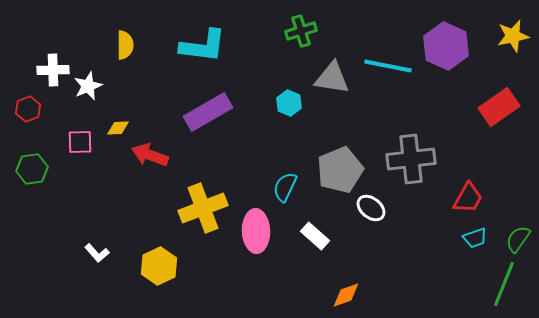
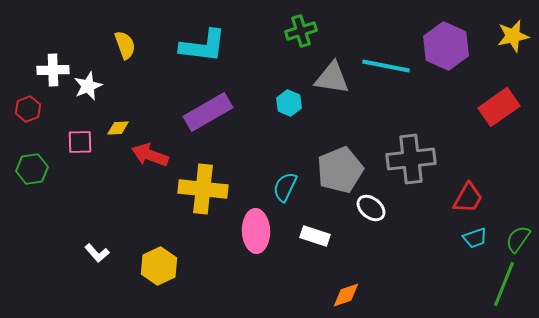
yellow semicircle: rotated 20 degrees counterclockwise
cyan line: moved 2 px left
yellow cross: moved 19 px up; rotated 27 degrees clockwise
white rectangle: rotated 24 degrees counterclockwise
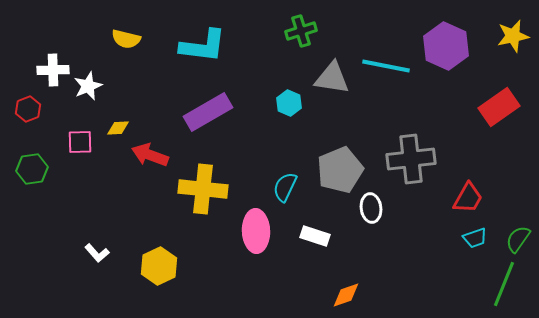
yellow semicircle: moved 1 px right, 6 px up; rotated 124 degrees clockwise
white ellipse: rotated 44 degrees clockwise
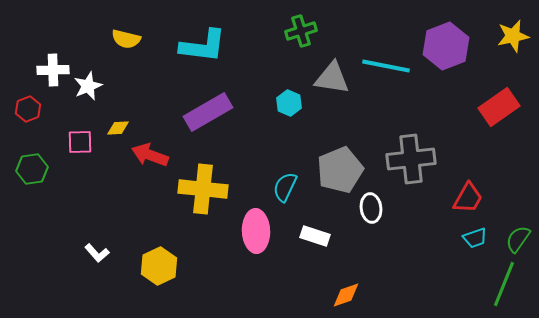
purple hexagon: rotated 15 degrees clockwise
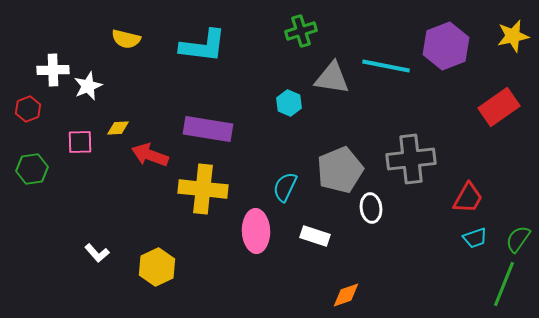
purple rectangle: moved 17 px down; rotated 39 degrees clockwise
yellow hexagon: moved 2 px left, 1 px down
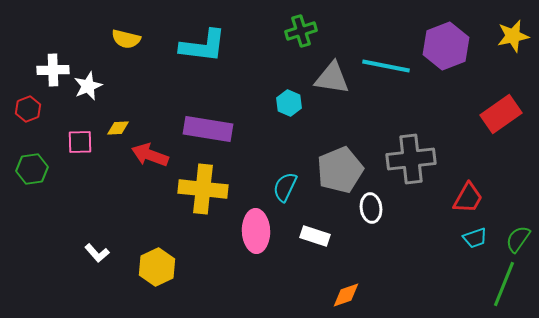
red rectangle: moved 2 px right, 7 px down
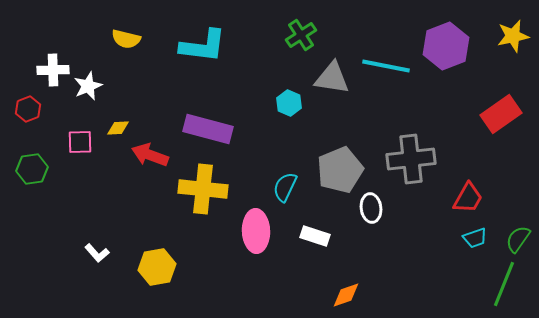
green cross: moved 4 px down; rotated 16 degrees counterclockwise
purple rectangle: rotated 6 degrees clockwise
yellow hexagon: rotated 15 degrees clockwise
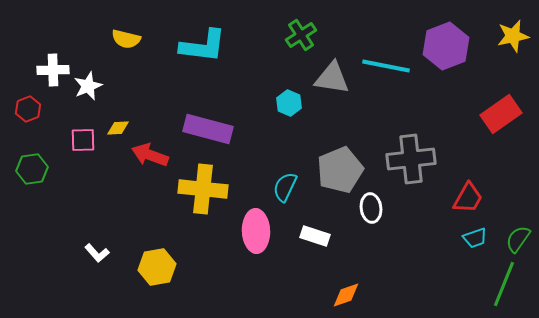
pink square: moved 3 px right, 2 px up
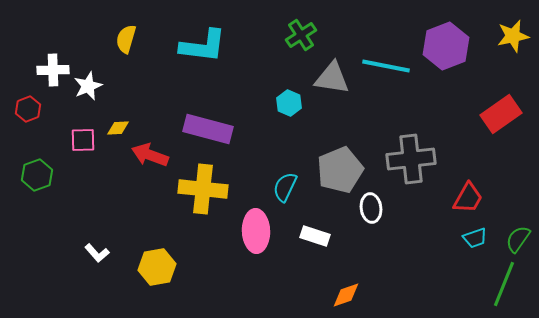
yellow semicircle: rotated 92 degrees clockwise
green hexagon: moved 5 px right, 6 px down; rotated 12 degrees counterclockwise
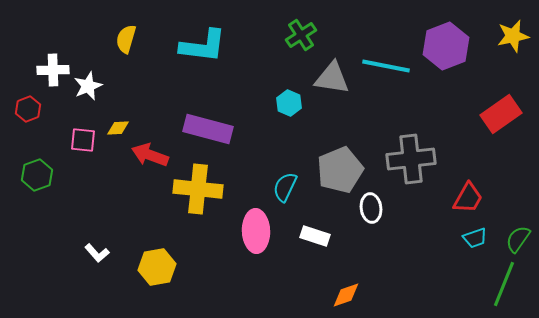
pink square: rotated 8 degrees clockwise
yellow cross: moved 5 px left
